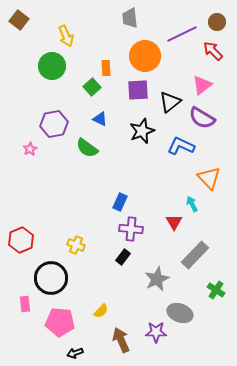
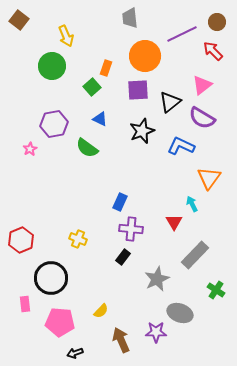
orange rectangle: rotated 21 degrees clockwise
orange triangle: rotated 20 degrees clockwise
yellow cross: moved 2 px right, 6 px up
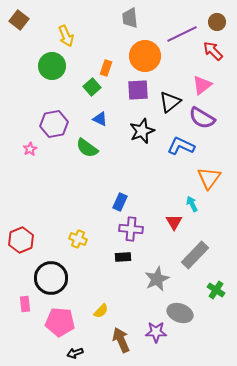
black rectangle: rotated 49 degrees clockwise
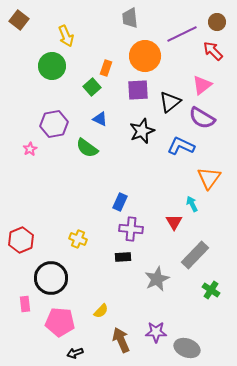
green cross: moved 5 px left
gray ellipse: moved 7 px right, 35 px down
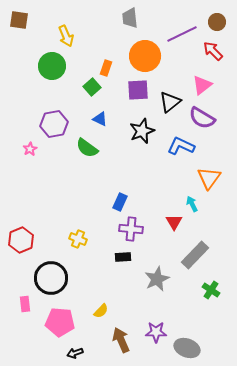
brown square: rotated 30 degrees counterclockwise
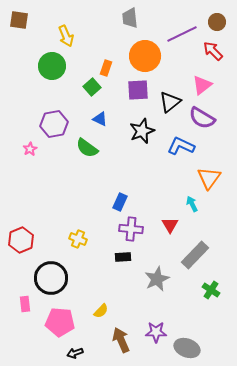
red triangle: moved 4 px left, 3 px down
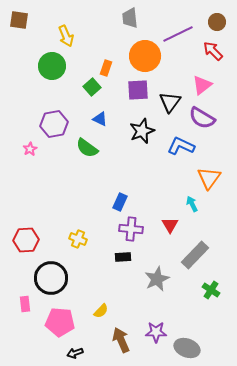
purple line: moved 4 px left
black triangle: rotated 15 degrees counterclockwise
red hexagon: moved 5 px right; rotated 20 degrees clockwise
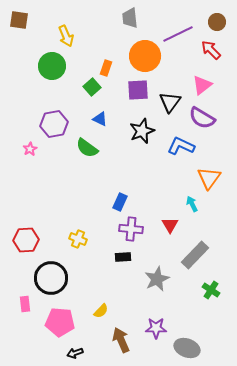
red arrow: moved 2 px left, 1 px up
purple star: moved 4 px up
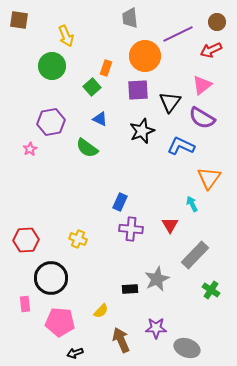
red arrow: rotated 70 degrees counterclockwise
purple hexagon: moved 3 px left, 2 px up
black rectangle: moved 7 px right, 32 px down
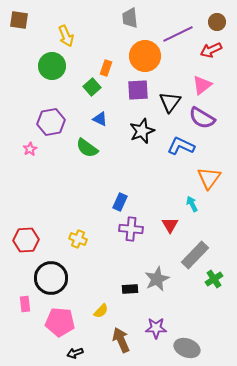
green cross: moved 3 px right, 11 px up; rotated 24 degrees clockwise
